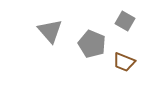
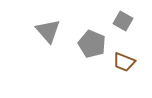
gray square: moved 2 px left
gray triangle: moved 2 px left
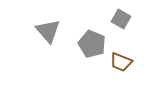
gray square: moved 2 px left, 2 px up
brown trapezoid: moved 3 px left
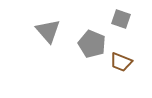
gray square: rotated 12 degrees counterclockwise
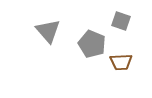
gray square: moved 2 px down
brown trapezoid: rotated 25 degrees counterclockwise
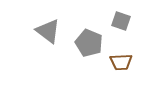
gray triangle: rotated 12 degrees counterclockwise
gray pentagon: moved 3 px left, 1 px up
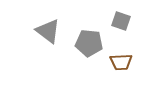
gray pentagon: rotated 16 degrees counterclockwise
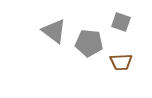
gray square: moved 1 px down
gray triangle: moved 6 px right
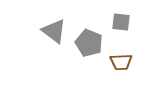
gray square: rotated 12 degrees counterclockwise
gray pentagon: rotated 16 degrees clockwise
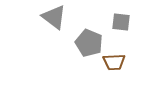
gray triangle: moved 14 px up
brown trapezoid: moved 7 px left
